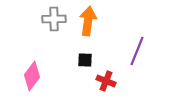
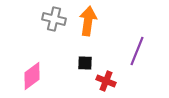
gray cross: rotated 15 degrees clockwise
black square: moved 3 px down
pink diamond: rotated 16 degrees clockwise
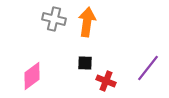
orange arrow: moved 1 px left, 1 px down
purple line: moved 11 px right, 17 px down; rotated 16 degrees clockwise
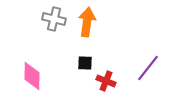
pink diamond: rotated 52 degrees counterclockwise
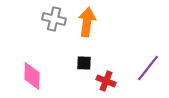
black square: moved 1 px left
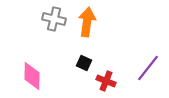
black square: rotated 21 degrees clockwise
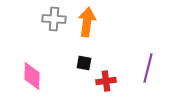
gray cross: rotated 10 degrees counterclockwise
black square: rotated 14 degrees counterclockwise
purple line: rotated 24 degrees counterclockwise
red cross: rotated 30 degrees counterclockwise
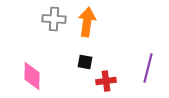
black square: moved 1 px right, 1 px up
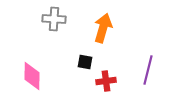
orange arrow: moved 16 px right, 6 px down; rotated 8 degrees clockwise
purple line: moved 2 px down
